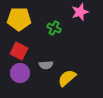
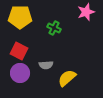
pink star: moved 6 px right
yellow pentagon: moved 1 px right, 2 px up
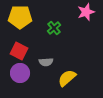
green cross: rotated 24 degrees clockwise
gray semicircle: moved 3 px up
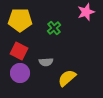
yellow pentagon: moved 3 px down
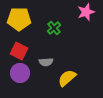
yellow pentagon: moved 1 px left, 1 px up
